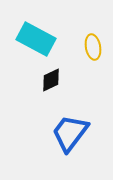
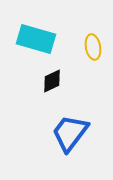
cyan rectangle: rotated 12 degrees counterclockwise
black diamond: moved 1 px right, 1 px down
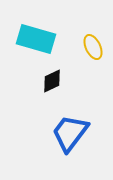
yellow ellipse: rotated 15 degrees counterclockwise
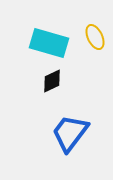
cyan rectangle: moved 13 px right, 4 px down
yellow ellipse: moved 2 px right, 10 px up
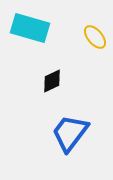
yellow ellipse: rotated 15 degrees counterclockwise
cyan rectangle: moved 19 px left, 15 px up
